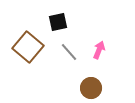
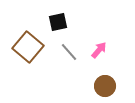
pink arrow: rotated 18 degrees clockwise
brown circle: moved 14 px right, 2 px up
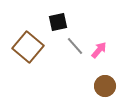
gray line: moved 6 px right, 6 px up
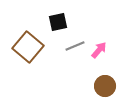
gray line: rotated 72 degrees counterclockwise
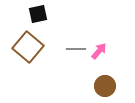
black square: moved 20 px left, 8 px up
gray line: moved 1 px right, 3 px down; rotated 24 degrees clockwise
pink arrow: moved 1 px down
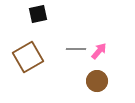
brown square: moved 10 px down; rotated 20 degrees clockwise
brown circle: moved 8 px left, 5 px up
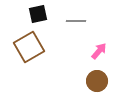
gray line: moved 28 px up
brown square: moved 1 px right, 10 px up
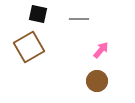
black square: rotated 24 degrees clockwise
gray line: moved 3 px right, 2 px up
pink arrow: moved 2 px right, 1 px up
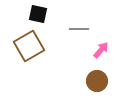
gray line: moved 10 px down
brown square: moved 1 px up
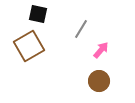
gray line: moved 2 px right; rotated 60 degrees counterclockwise
brown circle: moved 2 px right
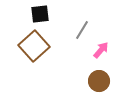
black square: moved 2 px right; rotated 18 degrees counterclockwise
gray line: moved 1 px right, 1 px down
brown square: moved 5 px right; rotated 12 degrees counterclockwise
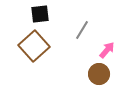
pink arrow: moved 6 px right
brown circle: moved 7 px up
